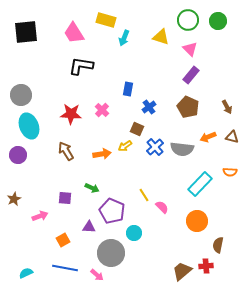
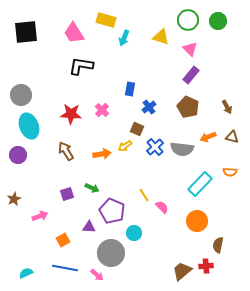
blue rectangle at (128, 89): moved 2 px right
purple square at (65, 198): moved 2 px right, 4 px up; rotated 24 degrees counterclockwise
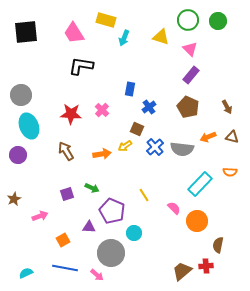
pink semicircle at (162, 207): moved 12 px right, 1 px down
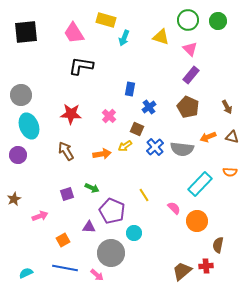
pink cross at (102, 110): moved 7 px right, 6 px down
